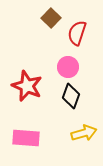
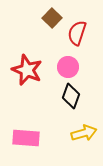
brown square: moved 1 px right
red star: moved 16 px up
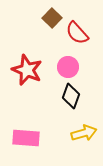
red semicircle: rotated 60 degrees counterclockwise
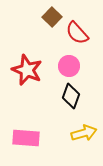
brown square: moved 1 px up
pink circle: moved 1 px right, 1 px up
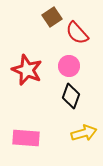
brown square: rotated 12 degrees clockwise
